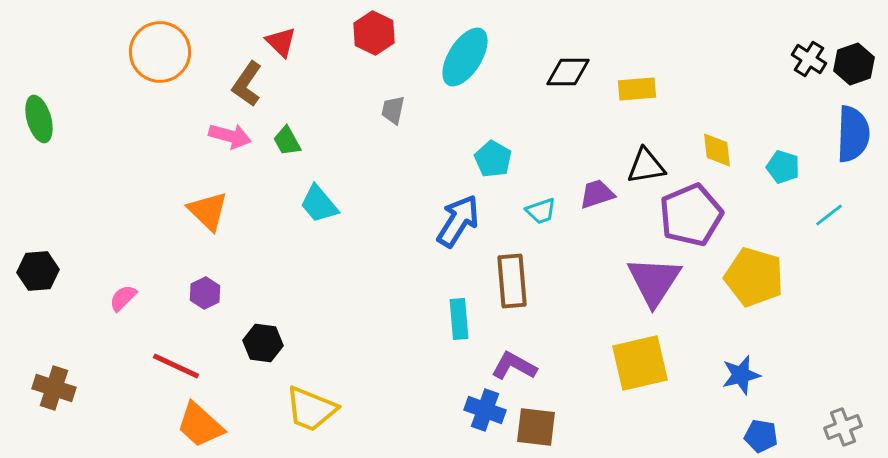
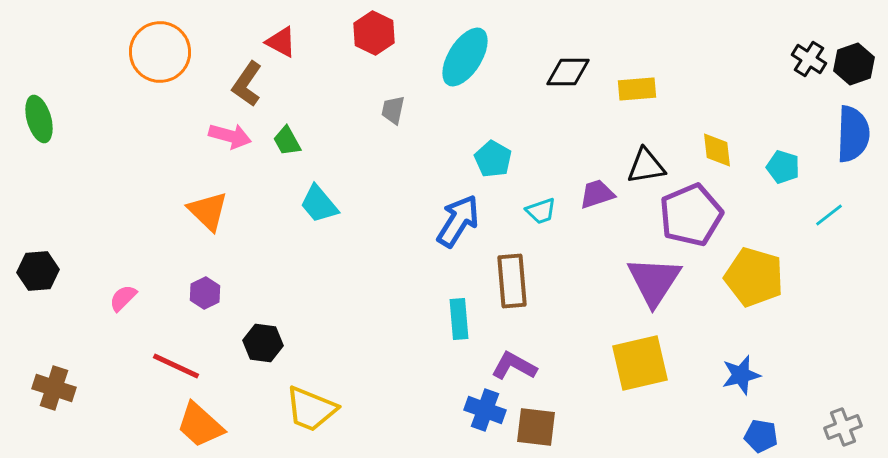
red triangle at (281, 42): rotated 16 degrees counterclockwise
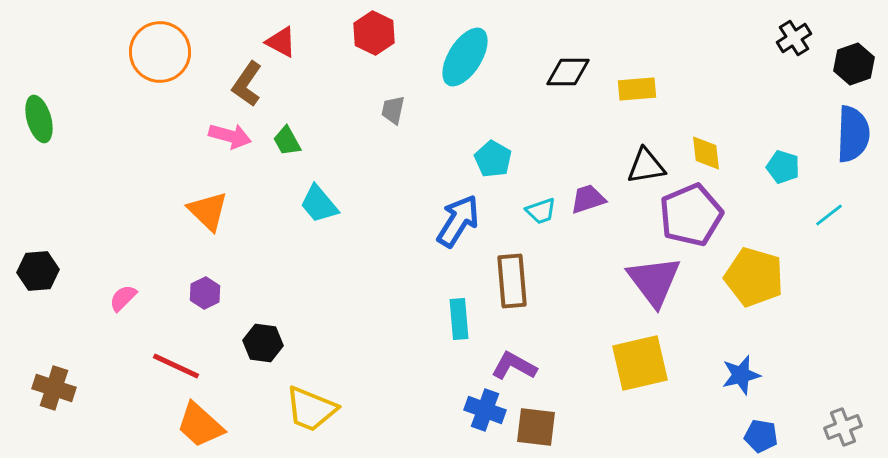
black cross at (809, 59): moved 15 px left, 21 px up; rotated 24 degrees clockwise
yellow diamond at (717, 150): moved 11 px left, 3 px down
purple trapezoid at (597, 194): moved 9 px left, 5 px down
purple triangle at (654, 281): rotated 10 degrees counterclockwise
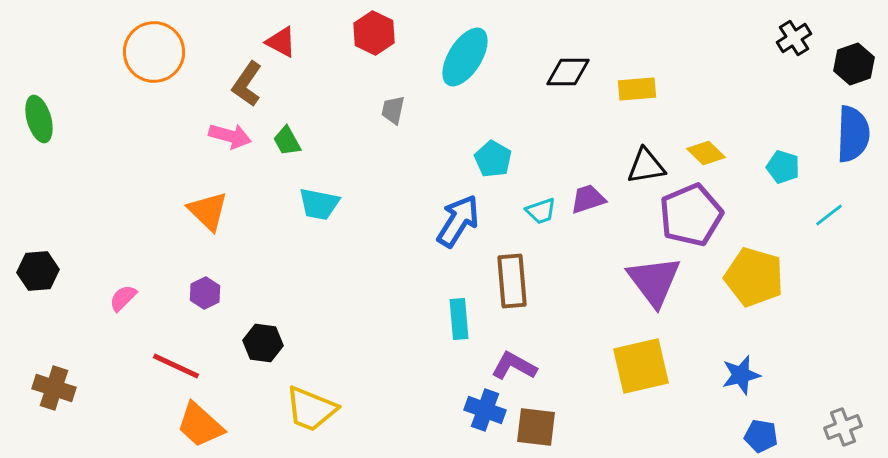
orange circle at (160, 52): moved 6 px left
yellow diamond at (706, 153): rotated 39 degrees counterclockwise
cyan trapezoid at (319, 204): rotated 39 degrees counterclockwise
yellow square at (640, 363): moved 1 px right, 3 px down
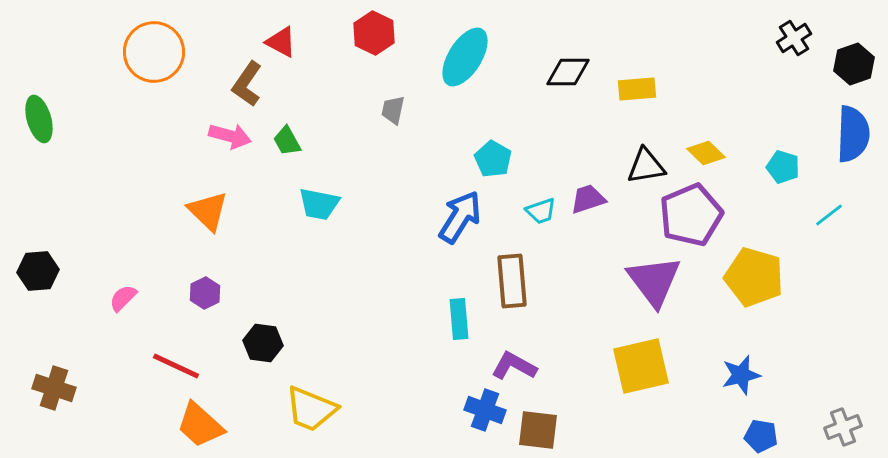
blue arrow at (458, 221): moved 2 px right, 4 px up
brown square at (536, 427): moved 2 px right, 3 px down
